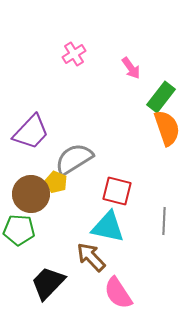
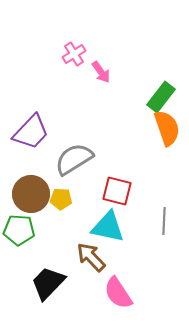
pink arrow: moved 30 px left, 4 px down
yellow pentagon: moved 5 px right, 17 px down; rotated 20 degrees counterclockwise
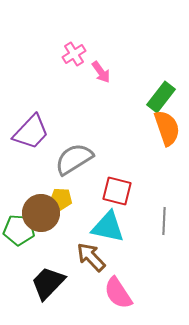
brown circle: moved 10 px right, 19 px down
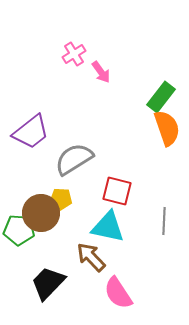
purple trapezoid: rotated 9 degrees clockwise
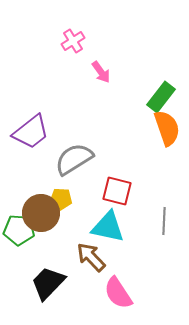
pink cross: moved 1 px left, 13 px up
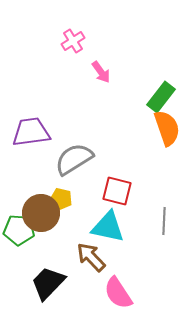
purple trapezoid: rotated 150 degrees counterclockwise
yellow pentagon: rotated 10 degrees clockwise
